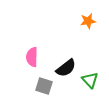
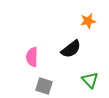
black semicircle: moved 5 px right, 19 px up
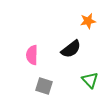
pink semicircle: moved 2 px up
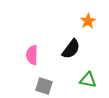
orange star: rotated 21 degrees counterclockwise
black semicircle: rotated 15 degrees counterclockwise
green triangle: moved 2 px left; rotated 36 degrees counterclockwise
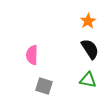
black semicircle: moved 19 px right; rotated 70 degrees counterclockwise
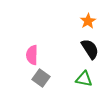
green triangle: moved 4 px left, 1 px up
gray square: moved 3 px left, 8 px up; rotated 18 degrees clockwise
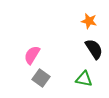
orange star: moved 1 px right; rotated 28 degrees counterclockwise
black semicircle: moved 4 px right
pink semicircle: rotated 30 degrees clockwise
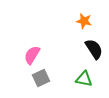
orange star: moved 5 px left
gray square: rotated 30 degrees clockwise
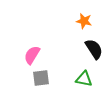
gray square: rotated 18 degrees clockwise
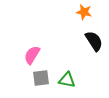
orange star: moved 9 px up
black semicircle: moved 8 px up
green triangle: moved 17 px left, 1 px down
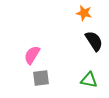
orange star: moved 1 px down
green triangle: moved 22 px right
